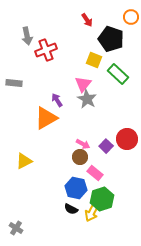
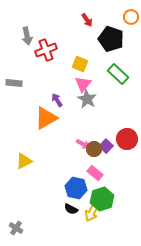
yellow square: moved 14 px left, 4 px down
brown circle: moved 14 px right, 8 px up
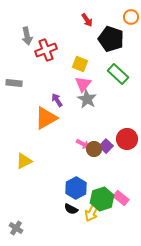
pink rectangle: moved 26 px right, 25 px down
blue hexagon: rotated 20 degrees clockwise
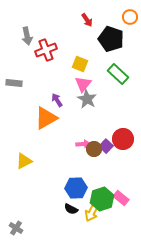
orange circle: moved 1 px left
red circle: moved 4 px left
pink arrow: rotated 32 degrees counterclockwise
blue hexagon: rotated 25 degrees clockwise
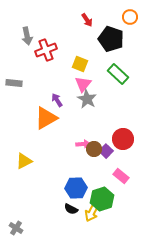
purple square: moved 5 px down
pink rectangle: moved 22 px up
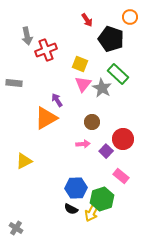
gray star: moved 15 px right, 11 px up
brown circle: moved 2 px left, 27 px up
